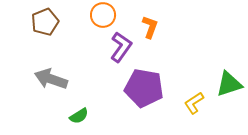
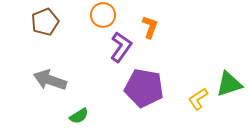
gray arrow: moved 1 px left, 1 px down
yellow L-shape: moved 4 px right, 4 px up
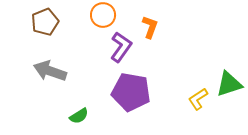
gray arrow: moved 9 px up
purple pentagon: moved 13 px left, 4 px down
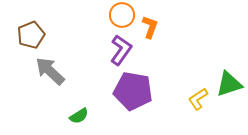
orange circle: moved 19 px right
brown pentagon: moved 14 px left, 13 px down
purple L-shape: moved 3 px down
gray arrow: rotated 24 degrees clockwise
purple pentagon: moved 2 px right, 1 px up
